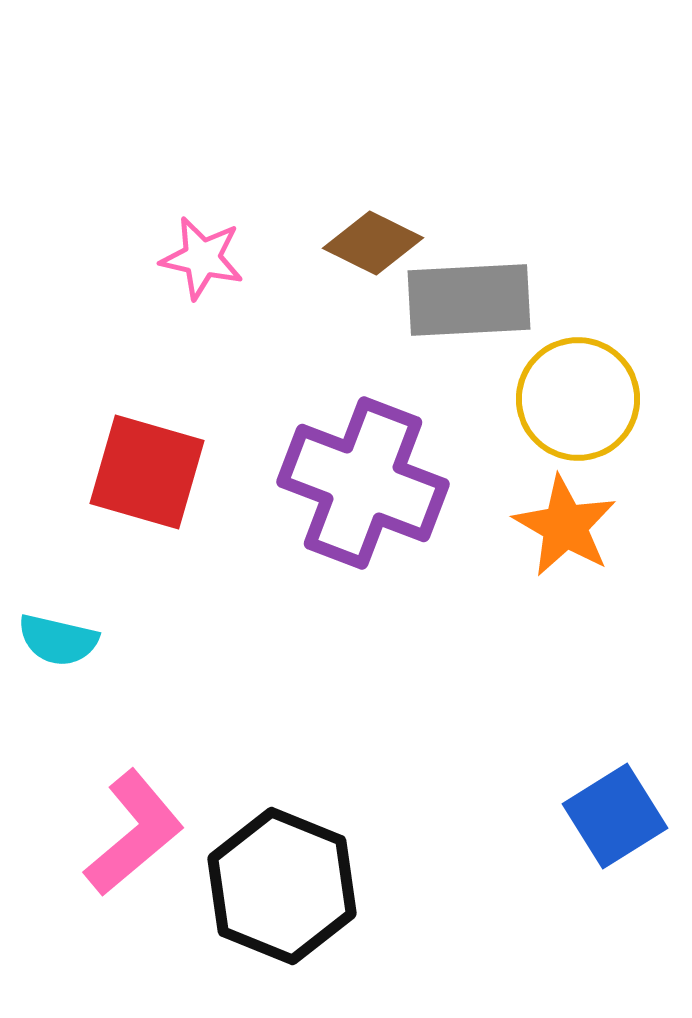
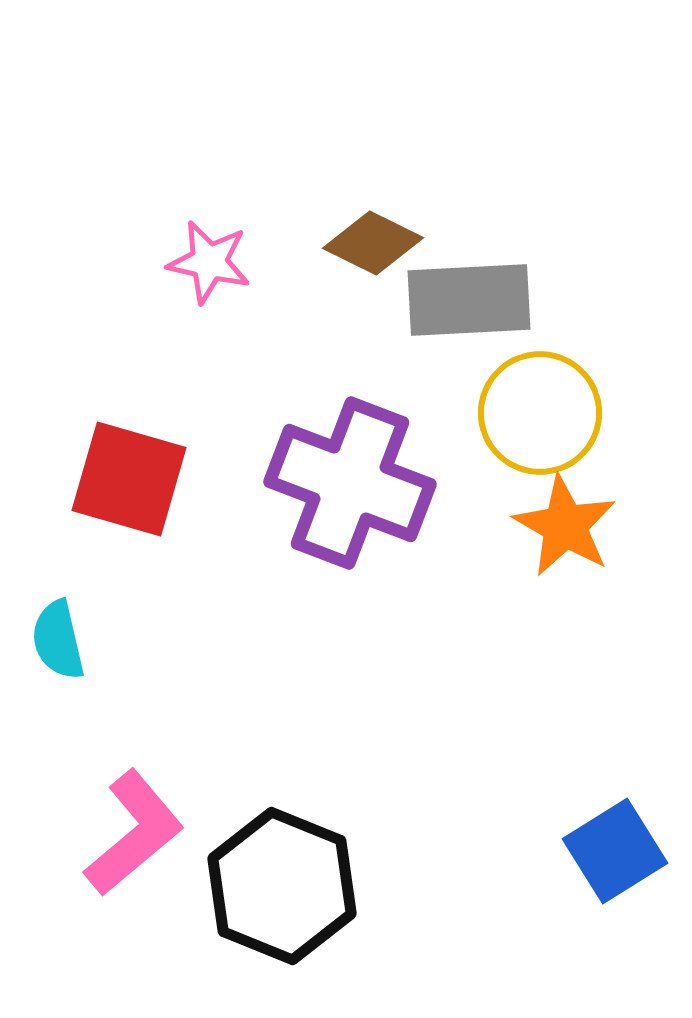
pink star: moved 7 px right, 4 px down
yellow circle: moved 38 px left, 14 px down
red square: moved 18 px left, 7 px down
purple cross: moved 13 px left
cyan semicircle: rotated 64 degrees clockwise
blue square: moved 35 px down
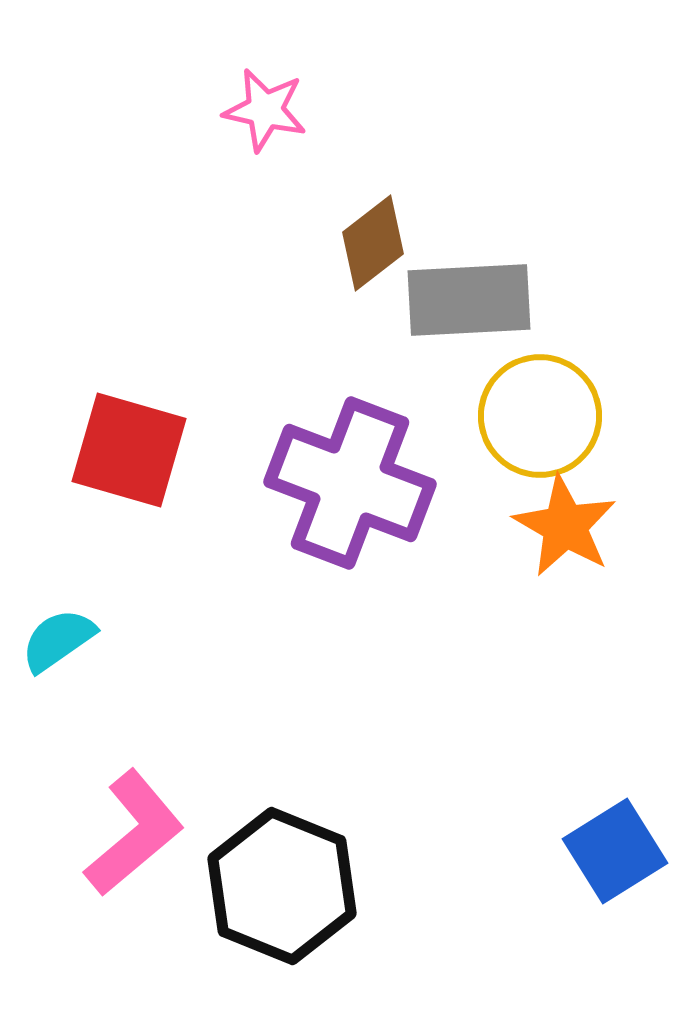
brown diamond: rotated 64 degrees counterclockwise
pink star: moved 56 px right, 152 px up
yellow circle: moved 3 px down
red square: moved 29 px up
cyan semicircle: rotated 68 degrees clockwise
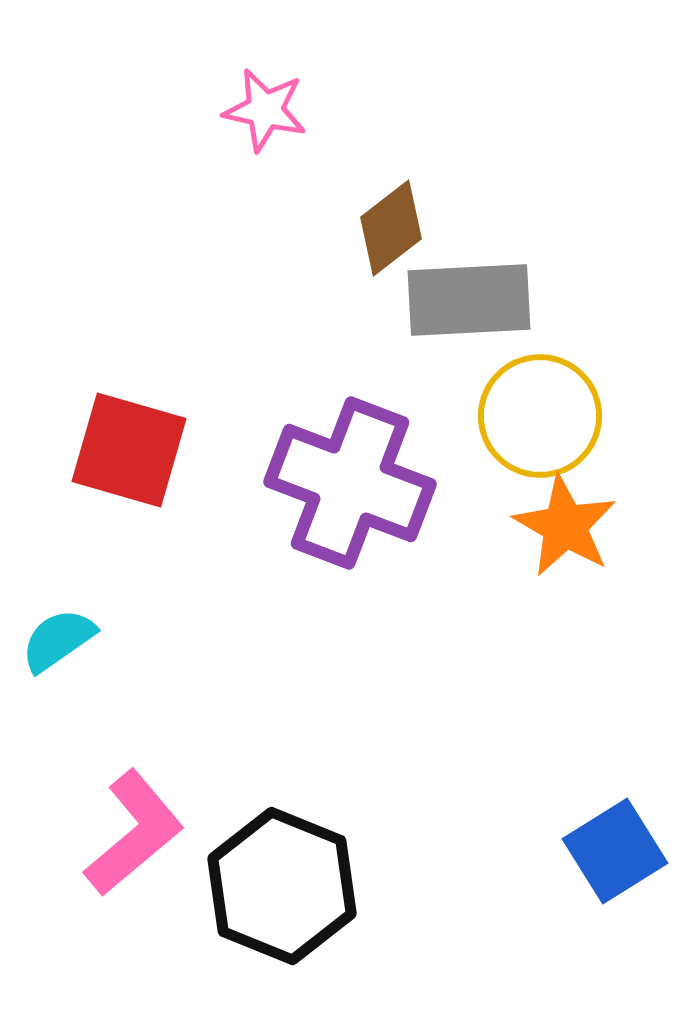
brown diamond: moved 18 px right, 15 px up
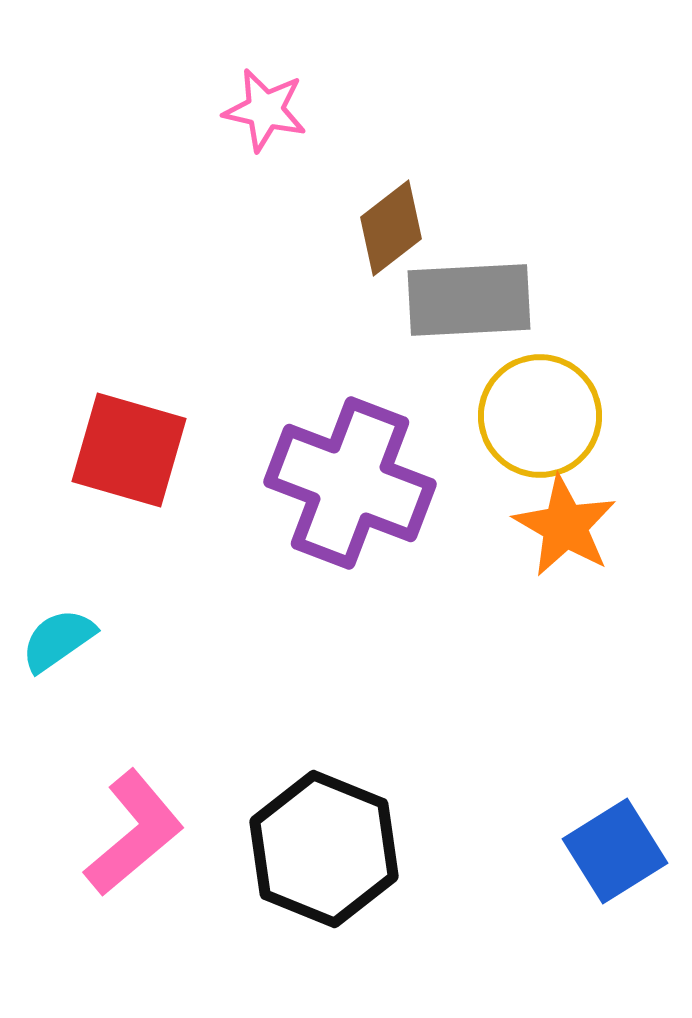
black hexagon: moved 42 px right, 37 px up
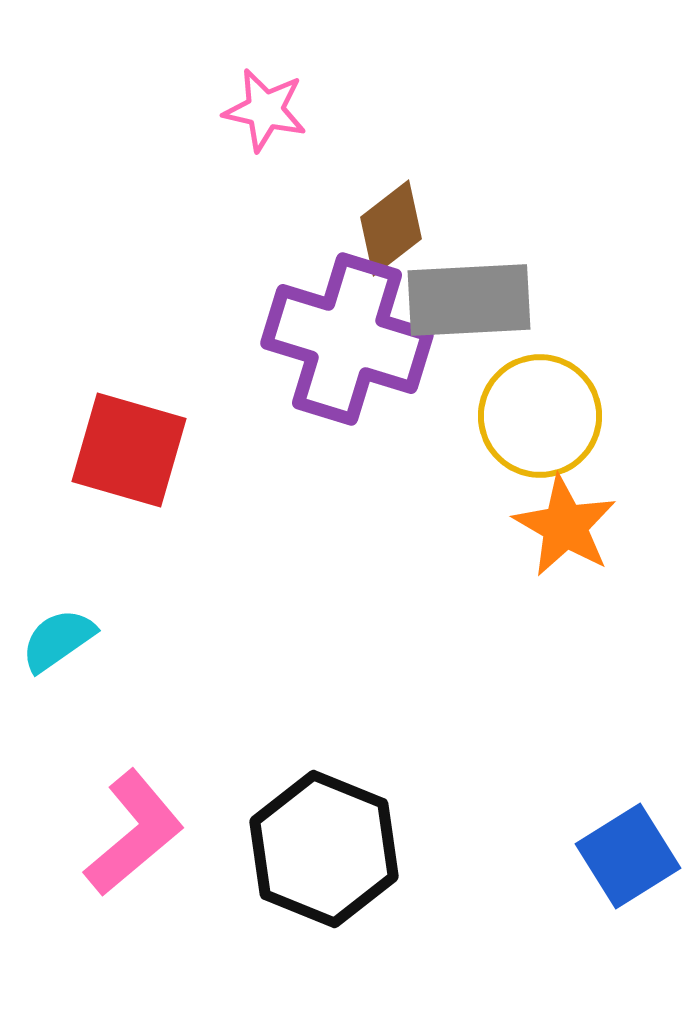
purple cross: moved 3 px left, 144 px up; rotated 4 degrees counterclockwise
blue square: moved 13 px right, 5 px down
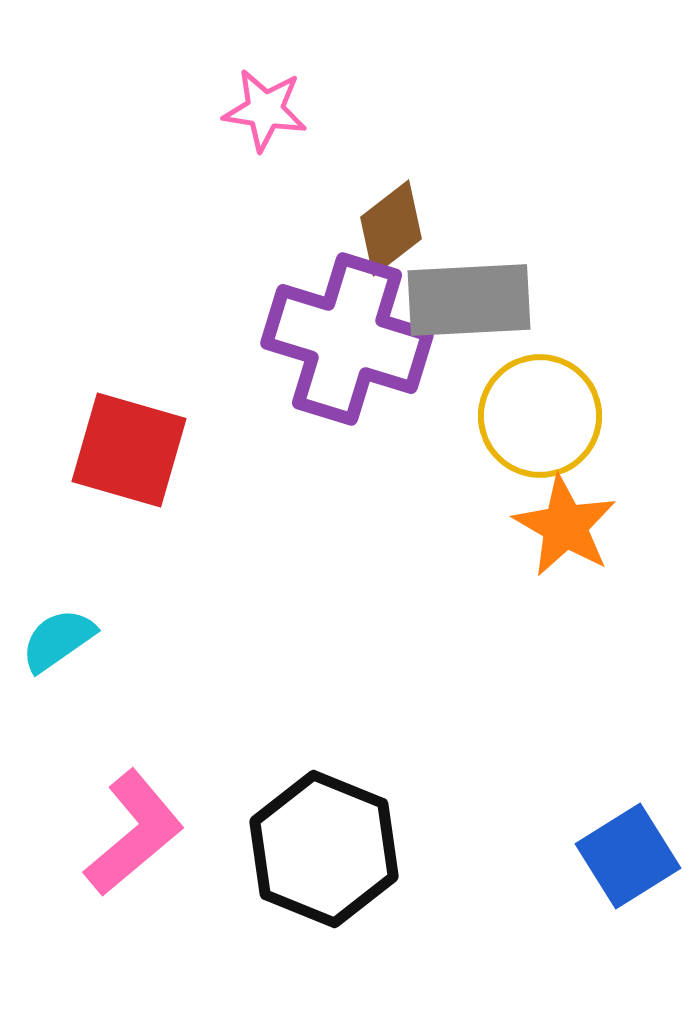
pink star: rotated 4 degrees counterclockwise
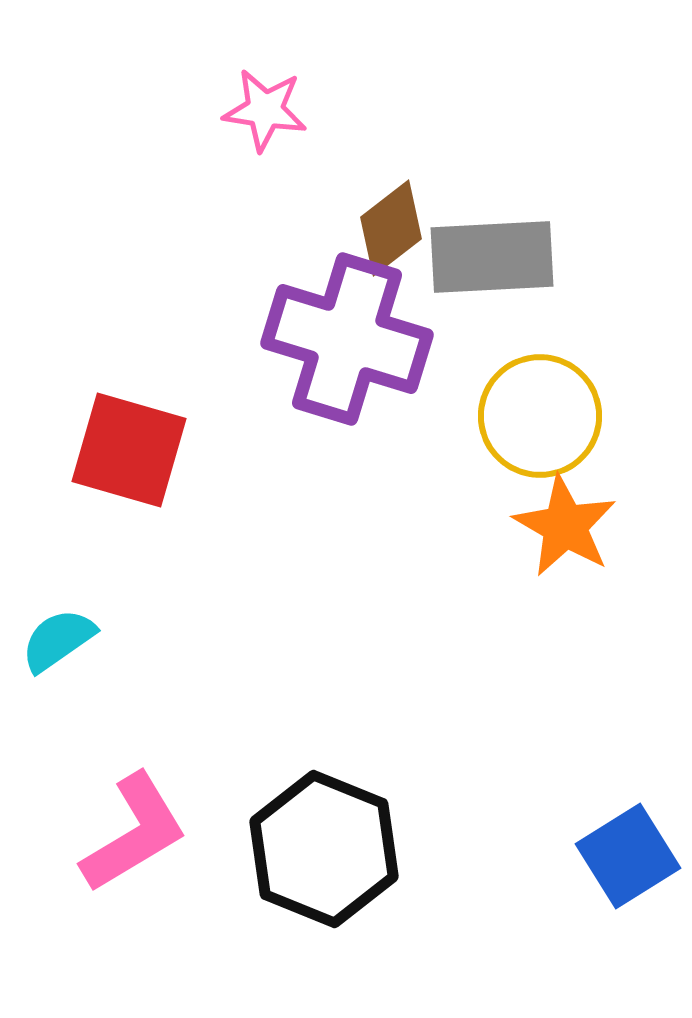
gray rectangle: moved 23 px right, 43 px up
pink L-shape: rotated 9 degrees clockwise
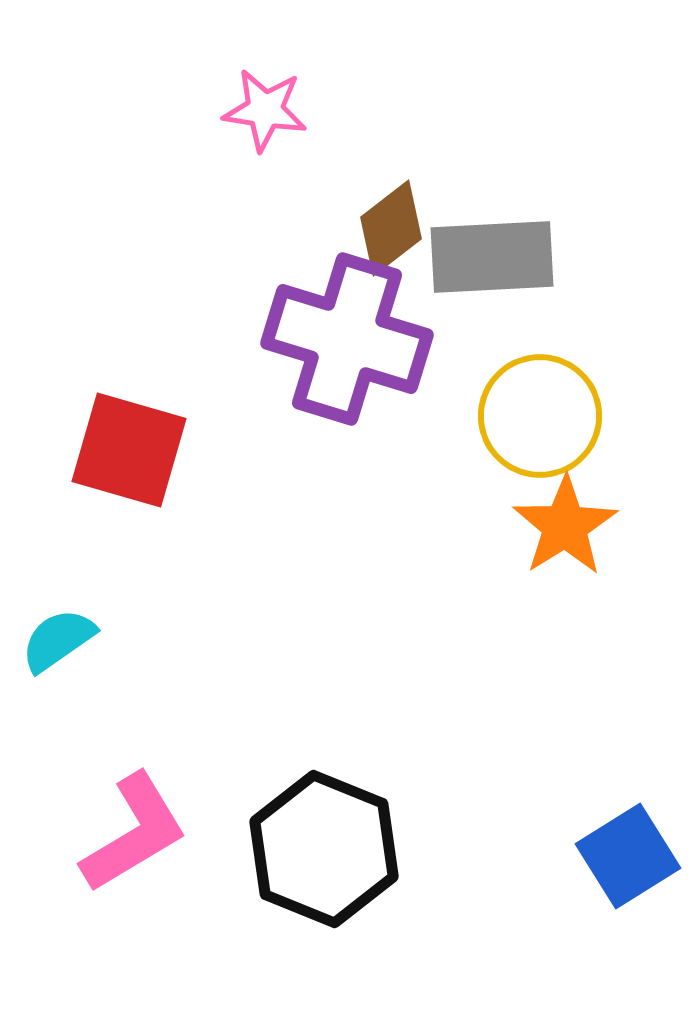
orange star: rotated 10 degrees clockwise
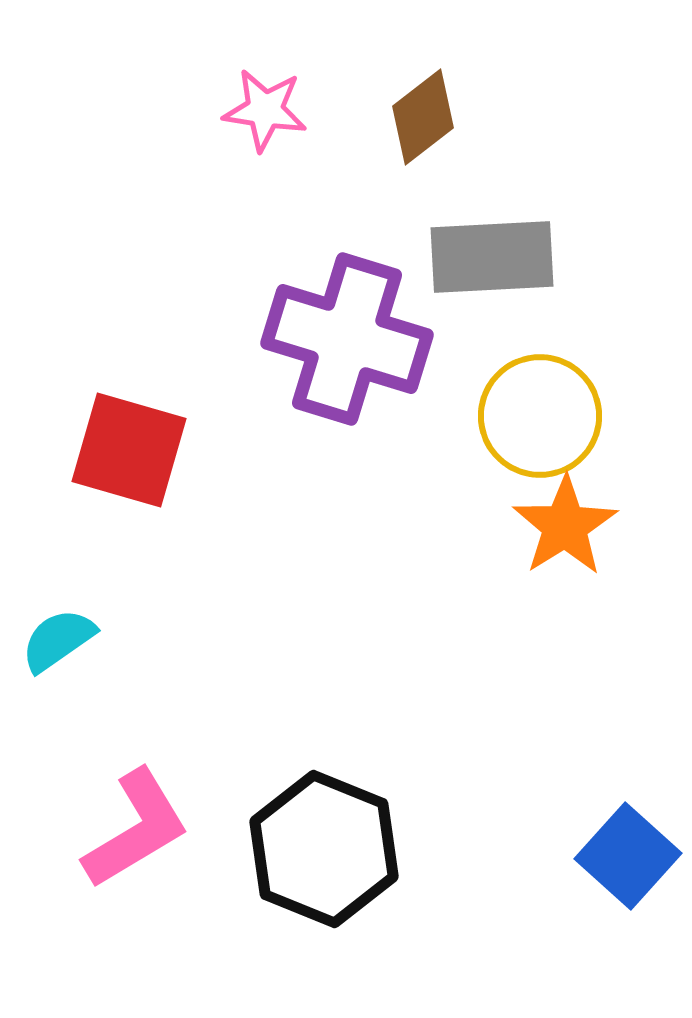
brown diamond: moved 32 px right, 111 px up
pink L-shape: moved 2 px right, 4 px up
blue square: rotated 16 degrees counterclockwise
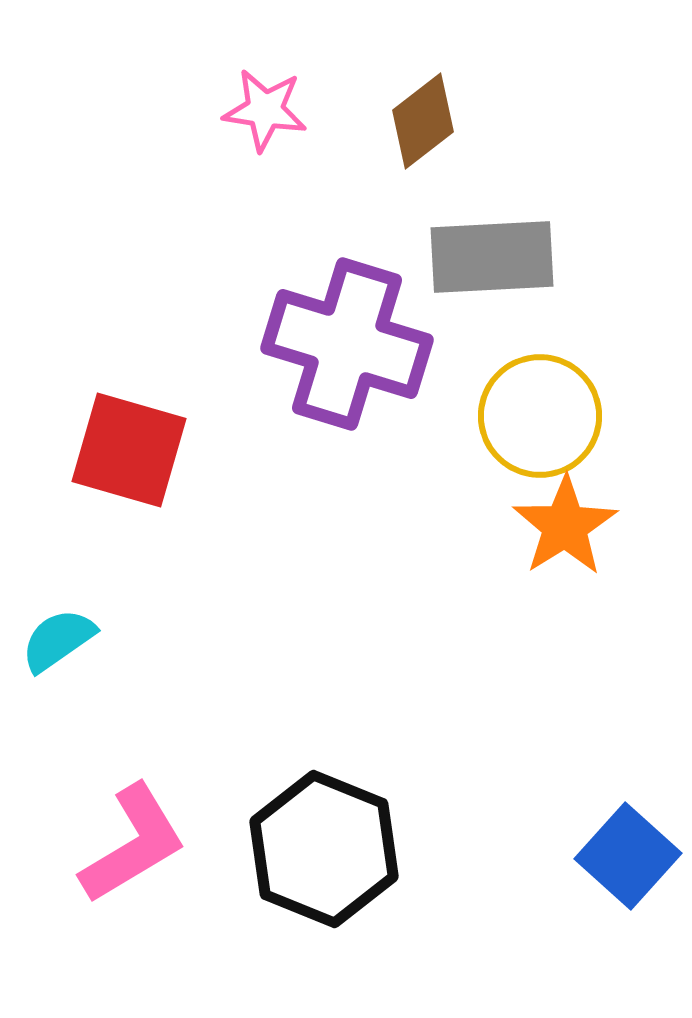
brown diamond: moved 4 px down
purple cross: moved 5 px down
pink L-shape: moved 3 px left, 15 px down
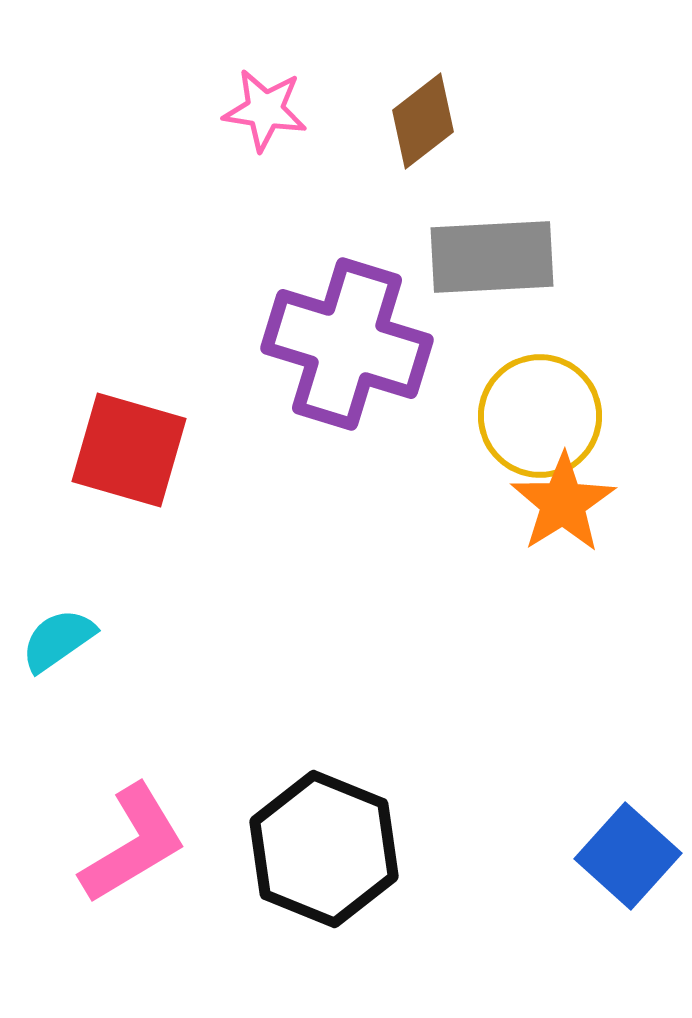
orange star: moved 2 px left, 23 px up
